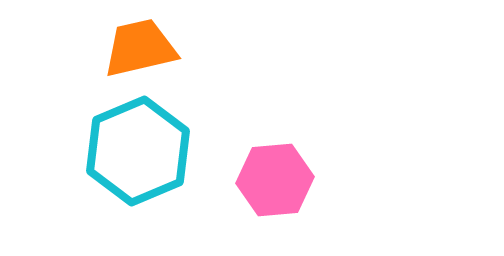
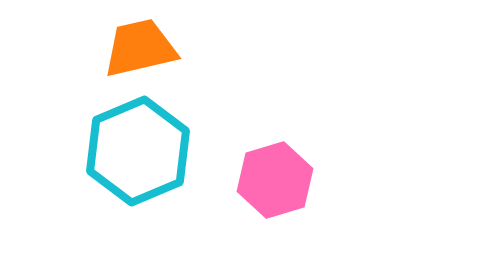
pink hexagon: rotated 12 degrees counterclockwise
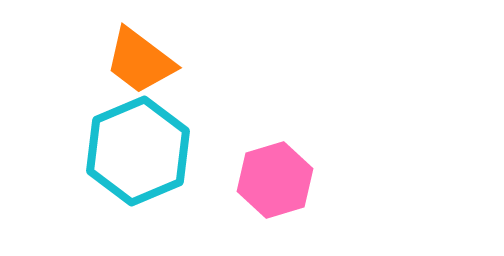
orange trapezoid: moved 13 px down; rotated 130 degrees counterclockwise
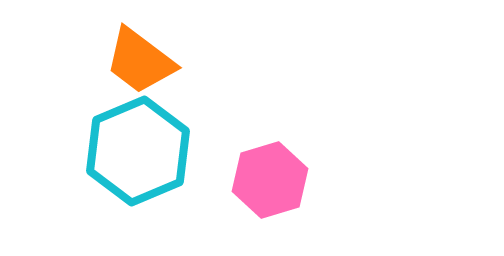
pink hexagon: moved 5 px left
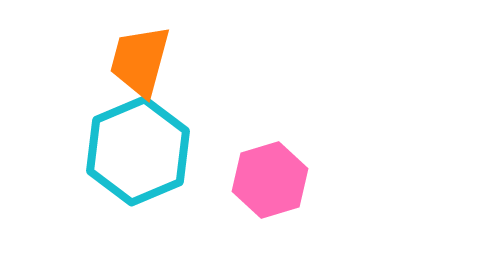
orange trapezoid: rotated 68 degrees clockwise
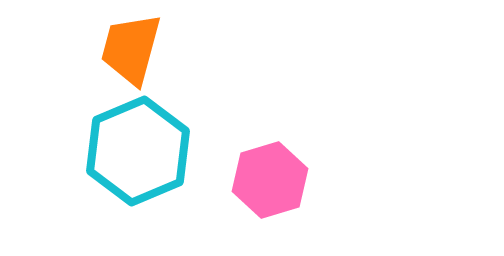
orange trapezoid: moved 9 px left, 12 px up
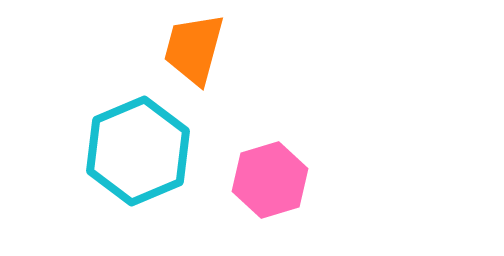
orange trapezoid: moved 63 px right
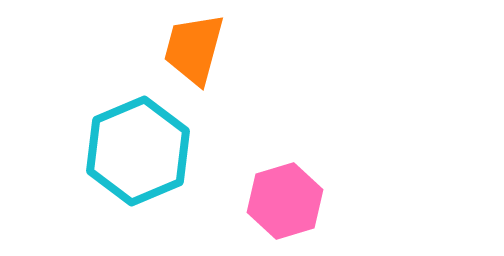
pink hexagon: moved 15 px right, 21 px down
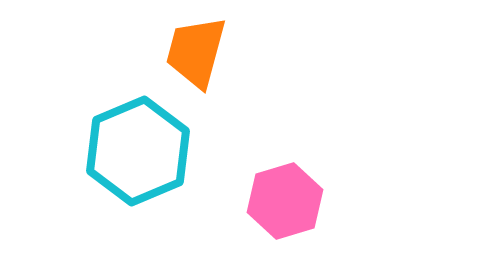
orange trapezoid: moved 2 px right, 3 px down
